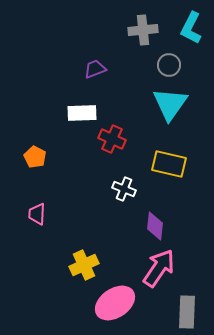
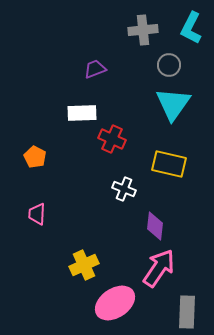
cyan triangle: moved 3 px right
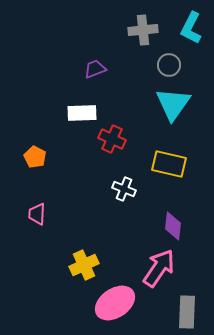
purple diamond: moved 18 px right
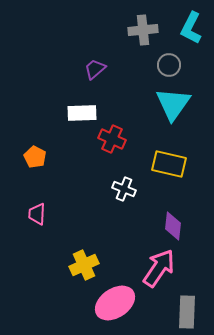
purple trapezoid: rotated 20 degrees counterclockwise
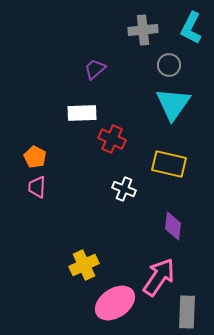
pink trapezoid: moved 27 px up
pink arrow: moved 9 px down
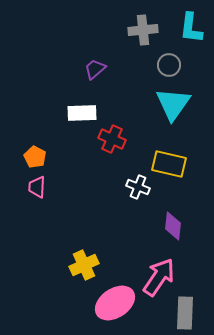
cyan L-shape: rotated 20 degrees counterclockwise
white cross: moved 14 px right, 2 px up
gray rectangle: moved 2 px left, 1 px down
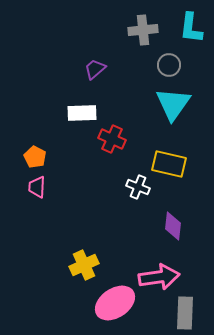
pink arrow: rotated 48 degrees clockwise
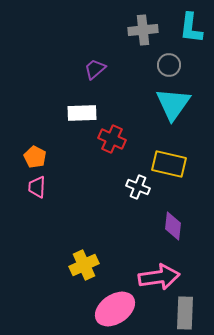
pink ellipse: moved 6 px down
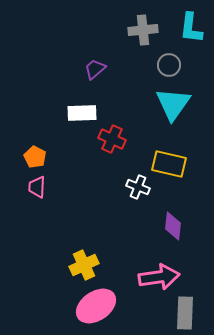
pink ellipse: moved 19 px left, 3 px up
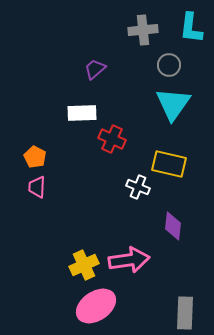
pink arrow: moved 30 px left, 17 px up
